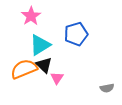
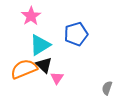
gray semicircle: rotated 120 degrees clockwise
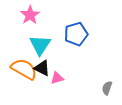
pink star: moved 1 px left, 1 px up
cyan triangle: rotated 25 degrees counterclockwise
black triangle: moved 2 px left, 3 px down; rotated 18 degrees counterclockwise
orange semicircle: rotated 52 degrees clockwise
pink triangle: rotated 40 degrees clockwise
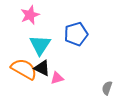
pink star: rotated 12 degrees clockwise
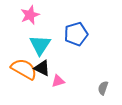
pink triangle: moved 1 px right, 3 px down
gray semicircle: moved 4 px left
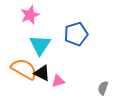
black triangle: moved 5 px down
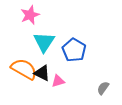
blue pentagon: moved 2 px left, 16 px down; rotated 25 degrees counterclockwise
cyan triangle: moved 4 px right, 3 px up
gray semicircle: rotated 16 degrees clockwise
